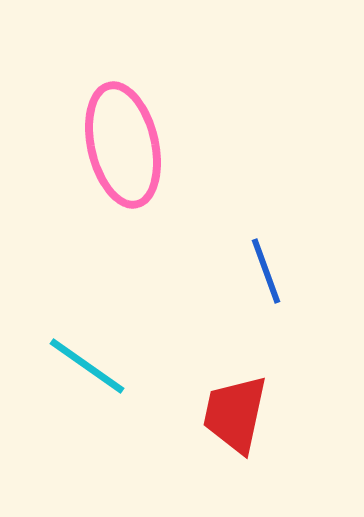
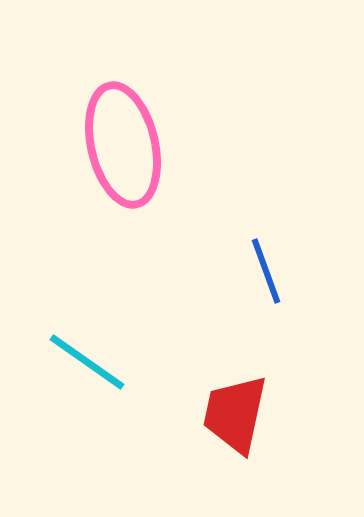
cyan line: moved 4 px up
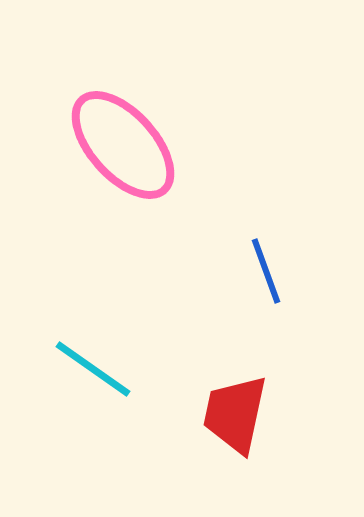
pink ellipse: rotated 29 degrees counterclockwise
cyan line: moved 6 px right, 7 px down
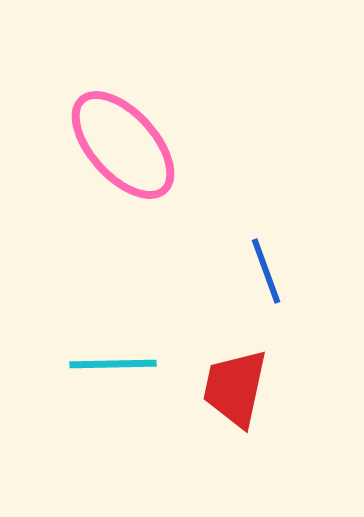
cyan line: moved 20 px right, 5 px up; rotated 36 degrees counterclockwise
red trapezoid: moved 26 px up
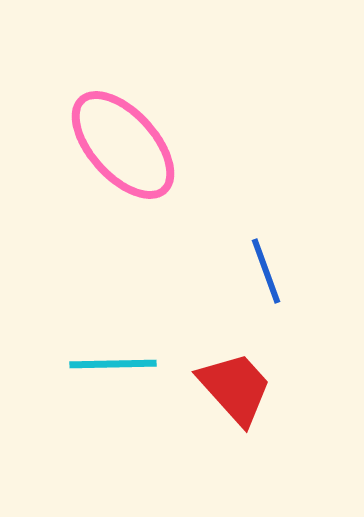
red trapezoid: rotated 126 degrees clockwise
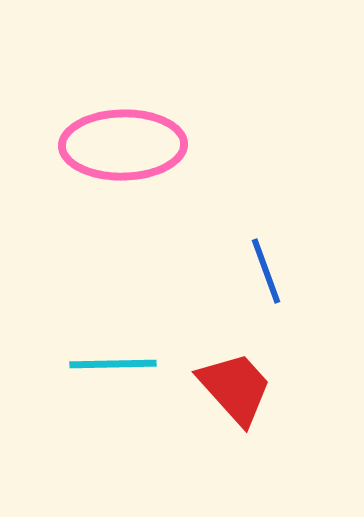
pink ellipse: rotated 49 degrees counterclockwise
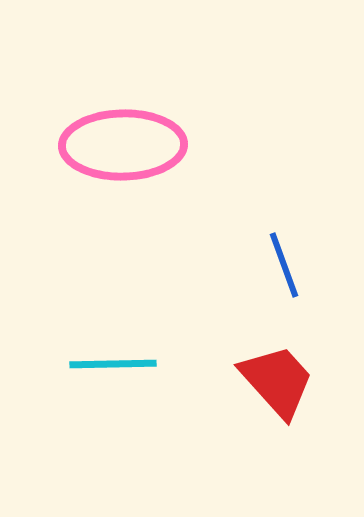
blue line: moved 18 px right, 6 px up
red trapezoid: moved 42 px right, 7 px up
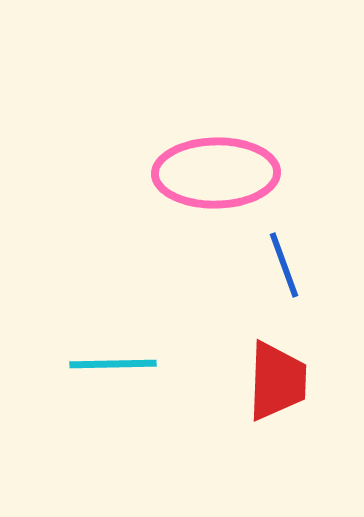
pink ellipse: moved 93 px right, 28 px down
red trapezoid: rotated 44 degrees clockwise
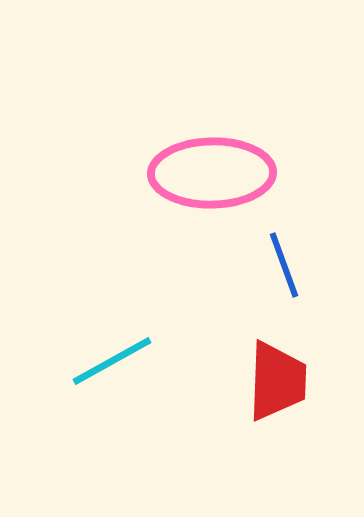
pink ellipse: moved 4 px left
cyan line: moved 1 px left, 3 px up; rotated 28 degrees counterclockwise
